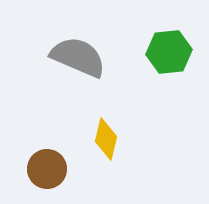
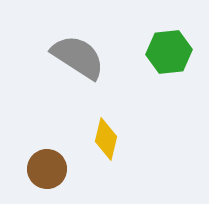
gray semicircle: rotated 10 degrees clockwise
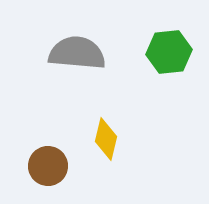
gray semicircle: moved 1 px left, 4 px up; rotated 28 degrees counterclockwise
brown circle: moved 1 px right, 3 px up
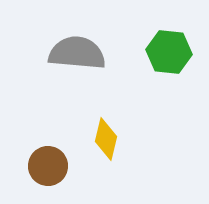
green hexagon: rotated 12 degrees clockwise
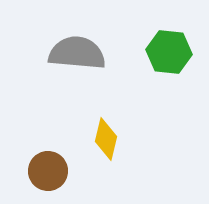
brown circle: moved 5 px down
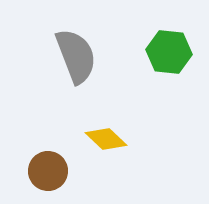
gray semicircle: moved 1 px left, 3 px down; rotated 64 degrees clockwise
yellow diamond: rotated 60 degrees counterclockwise
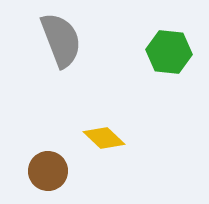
gray semicircle: moved 15 px left, 16 px up
yellow diamond: moved 2 px left, 1 px up
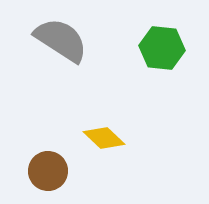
gray semicircle: rotated 36 degrees counterclockwise
green hexagon: moved 7 px left, 4 px up
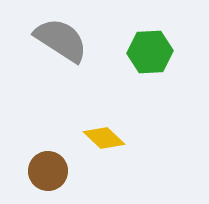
green hexagon: moved 12 px left, 4 px down; rotated 9 degrees counterclockwise
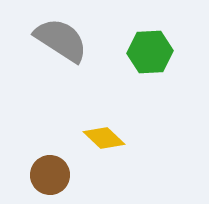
brown circle: moved 2 px right, 4 px down
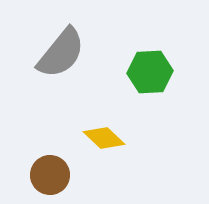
gray semicircle: moved 13 px down; rotated 96 degrees clockwise
green hexagon: moved 20 px down
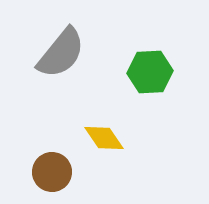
yellow diamond: rotated 12 degrees clockwise
brown circle: moved 2 px right, 3 px up
